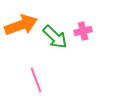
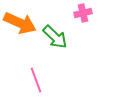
orange arrow: moved 1 px left, 2 px up; rotated 44 degrees clockwise
pink cross: moved 18 px up
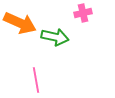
green arrow: rotated 32 degrees counterclockwise
pink line: rotated 10 degrees clockwise
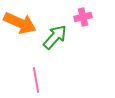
pink cross: moved 4 px down
green arrow: rotated 60 degrees counterclockwise
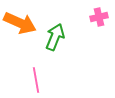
pink cross: moved 16 px right
green arrow: rotated 20 degrees counterclockwise
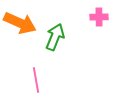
pink cross: rotated 12 degrees clockwise
